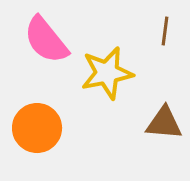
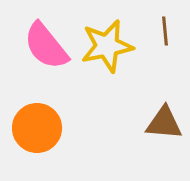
brown line: rotated 12 degrees counterclockwise
pink semicircle: moved 6 px down
yellow star: moved 27 px up
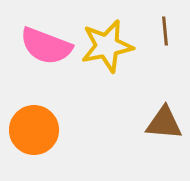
pink semicircle: rotated 30 degrees counterclockwise
orange circle: moved 3 px left, 2 px down
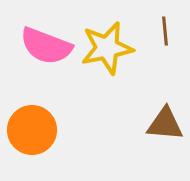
yellow star: moved 2 px down
brown triangle: moved 1 px right, 1 px down
orange circle: moved 2 px left
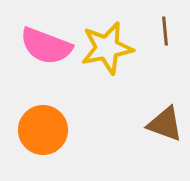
brown triangle: rotated 15 degrees clockwise
orange circle: moved 11 px right
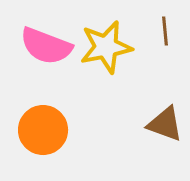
yellow star: moved 1 px left, 1 px up
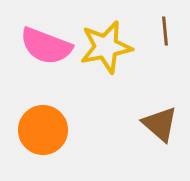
brown triangle: moved 5 px left; rotated 21 degrees clockwise
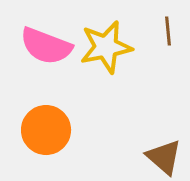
brown line: moved 3 px right
brown triangle: moved 4 px right, 33 px down
orange circle: moved 3 px right
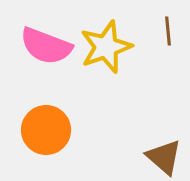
yellow star: rotated 8 degrees counterclockwise
